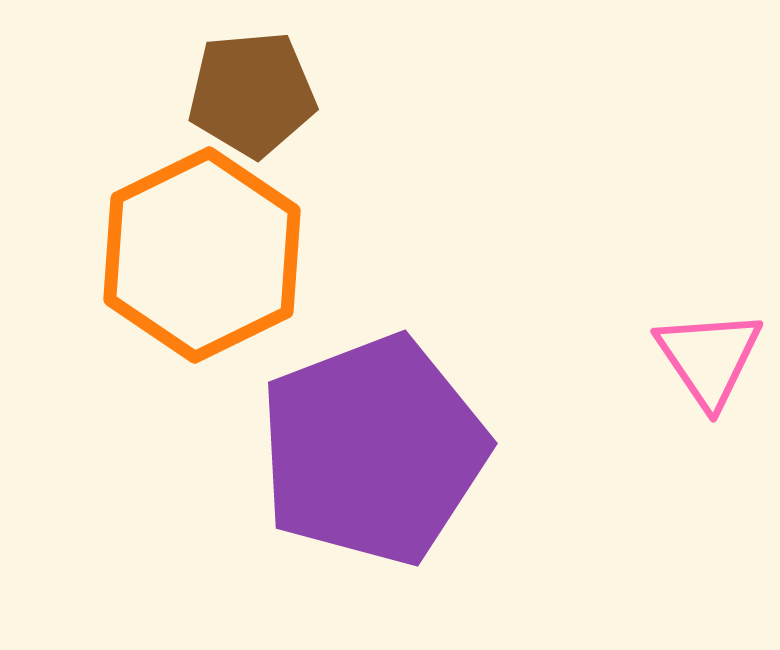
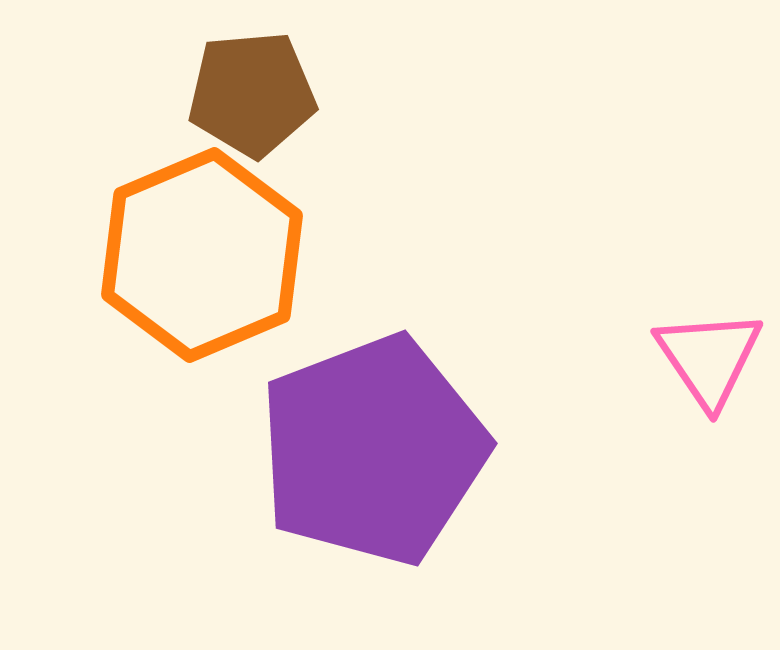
orange hexagon: rotated 3 degrees clockwise
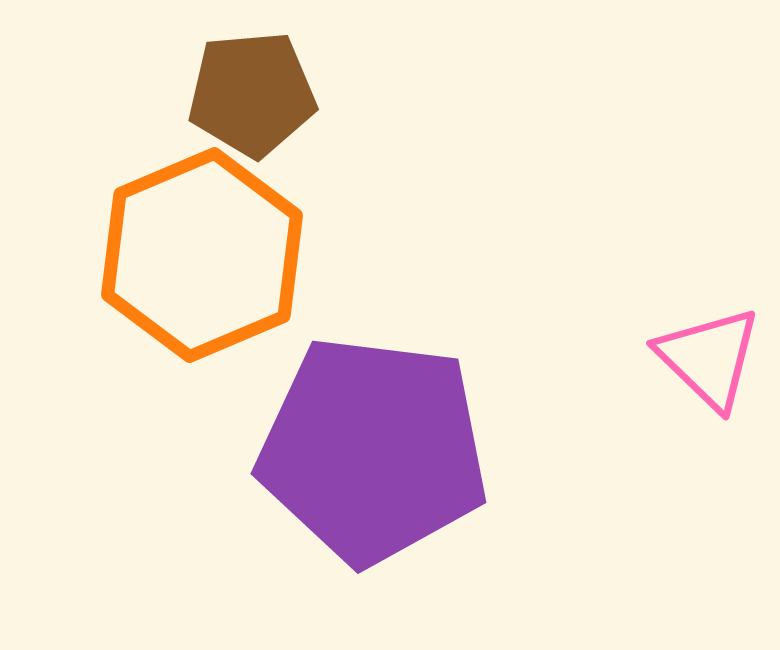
pink triangle: rotated 12 degrees counterclockwise
purple pentagon: rotated 28 degrees clockwise
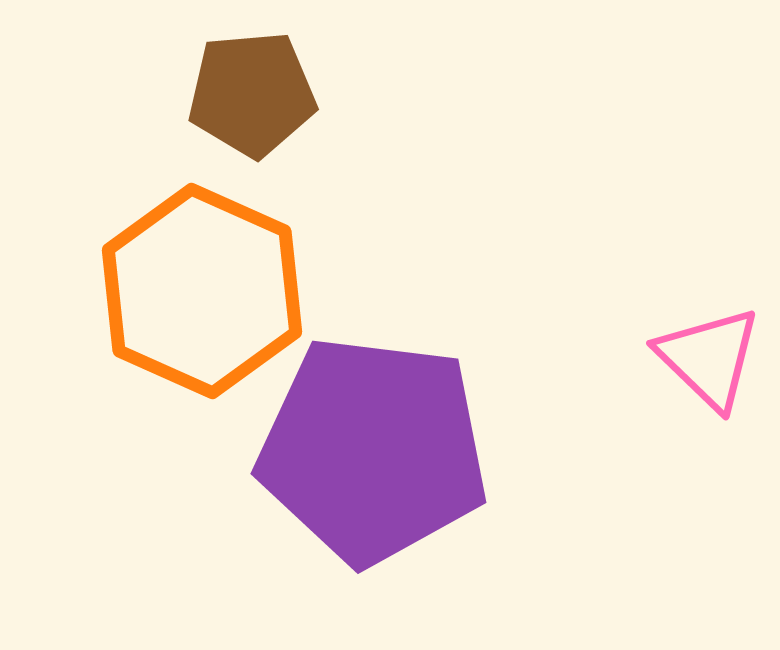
orange hexagon: moved 36 px down; rotated 13 degrees counterclockwise
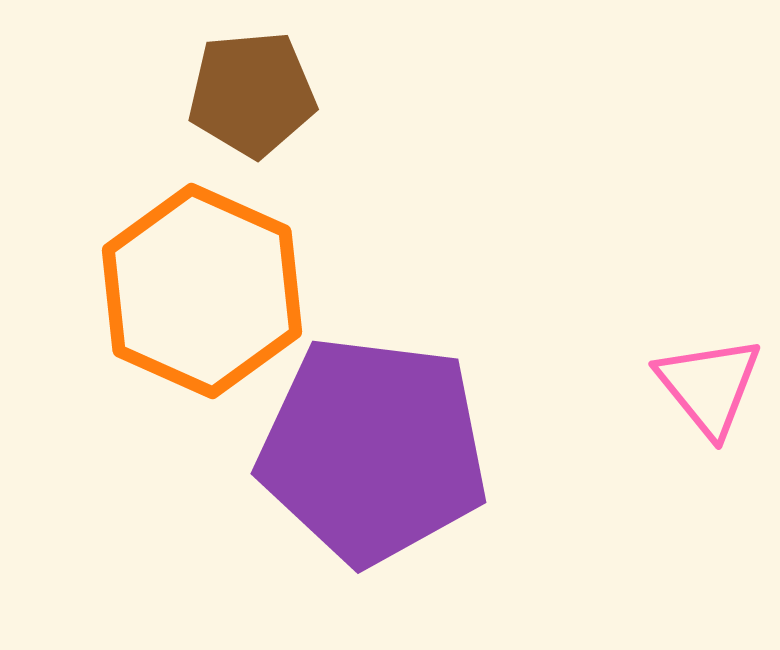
pink triangle: moved 28 px down; rotated 7 degrees clockwise
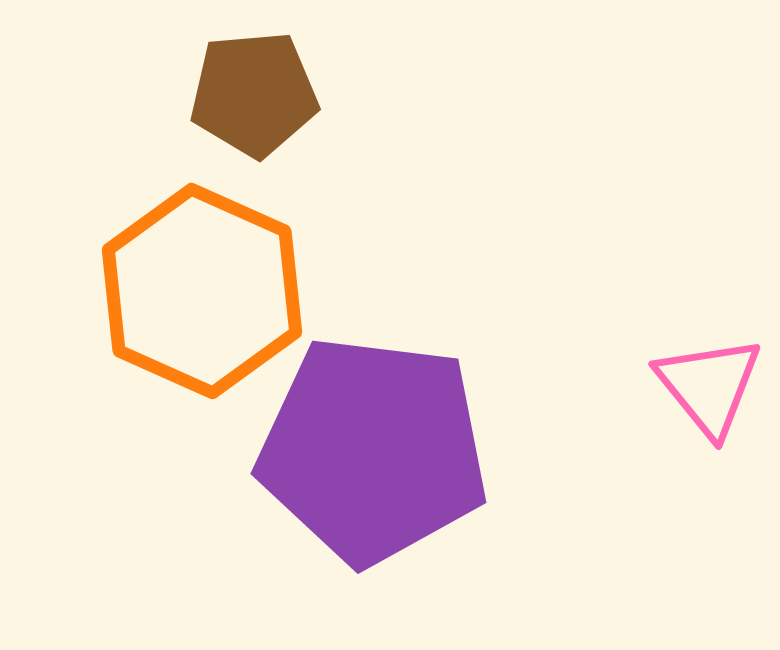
brown pentagon: moved 2 px right
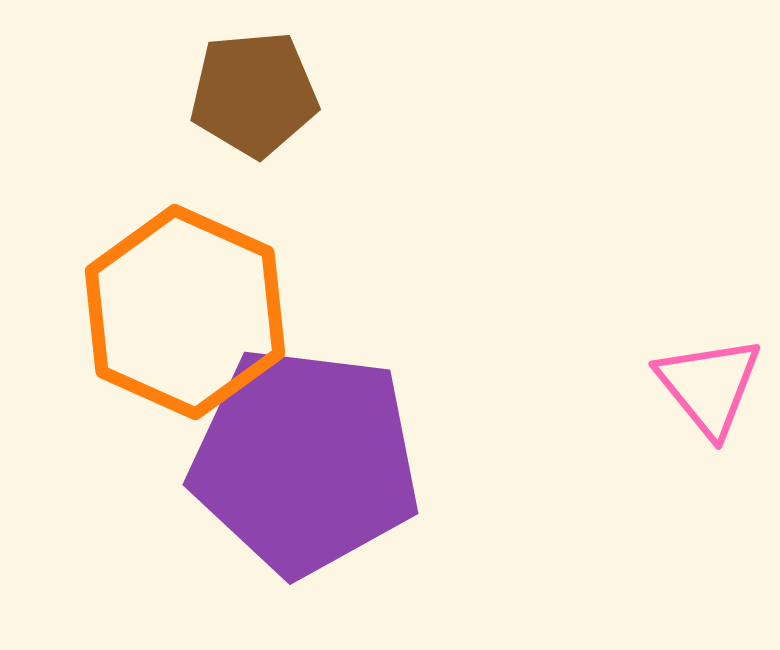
orange hexagon: moved 17 px left, 21 px down
purple pentagon: moved 68 px left, 11 px down
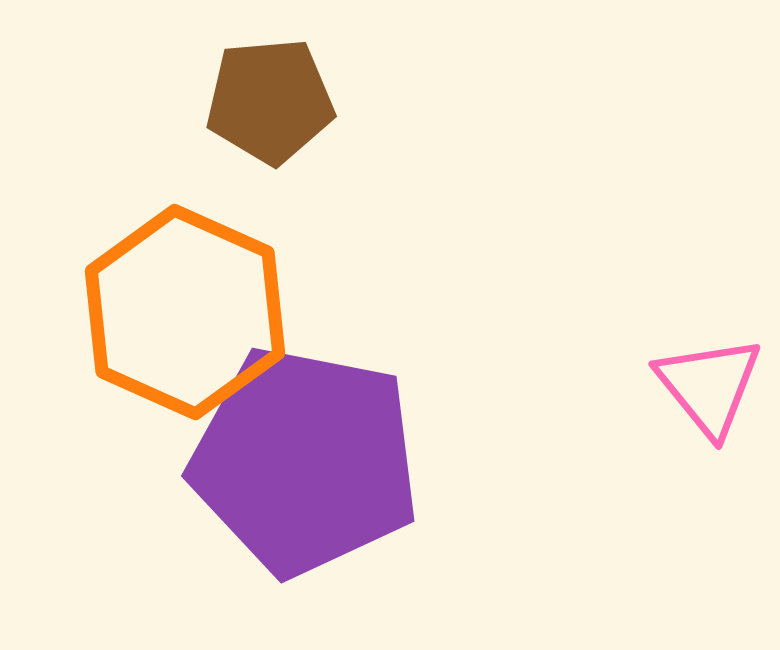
brown pentagon: moved 16 px right, 7 px down
purple pentagon: rotated 4 degrees clockwise
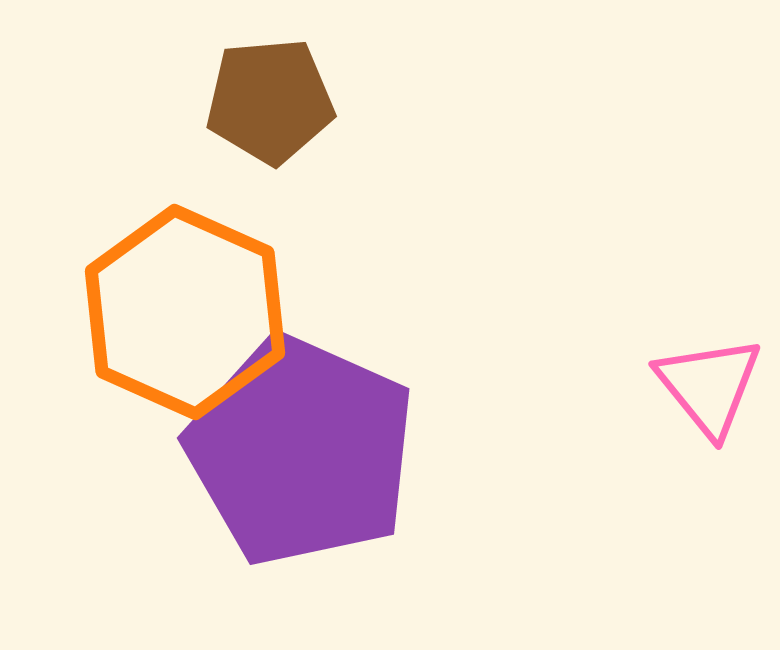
purple pentagon: moved 4 px left, 10 px up; rotated 13 degrees clockwise
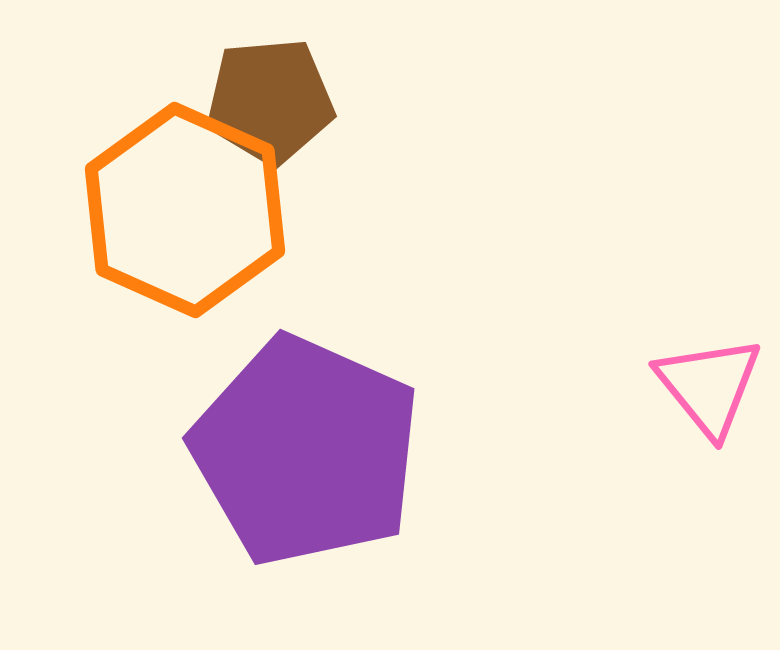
orange hexagon: moved 102 px up
purple pentagon: moved 5 px right
